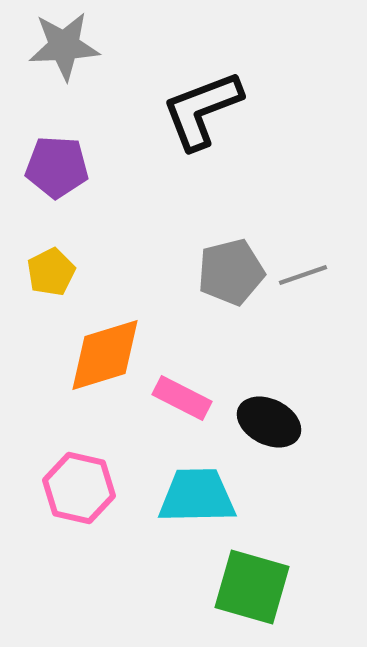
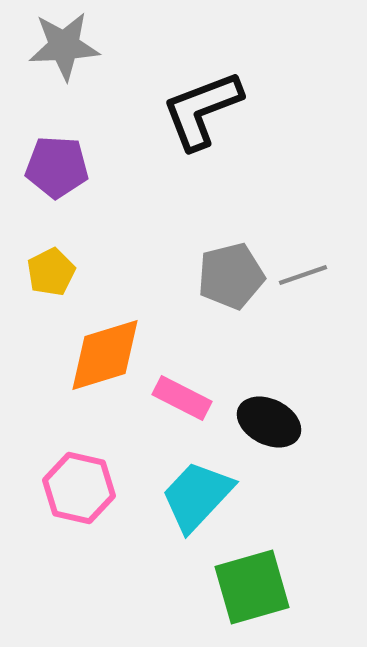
gray pentagon: moved 4 px down
cyan trapezoid: rotated 46 degrees counterclockwise
green square: rotated 32 degrees counterclockwise
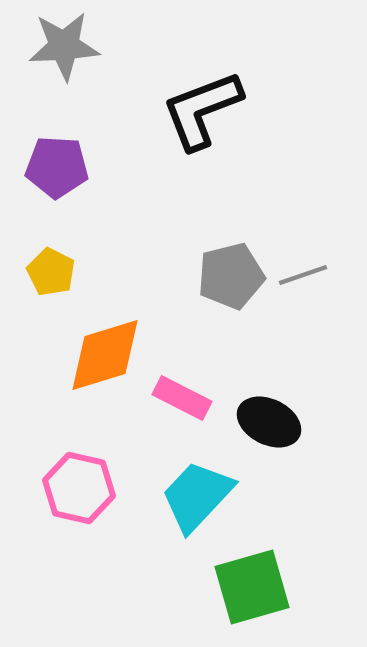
yellow pentagon: rotated 18 degrees counterclockwise
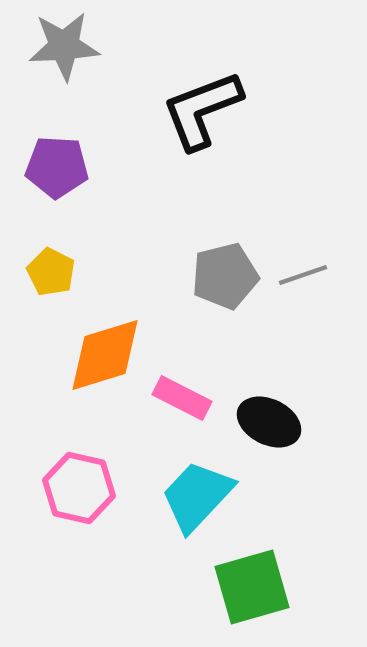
gray pentagon: moved 6 px left
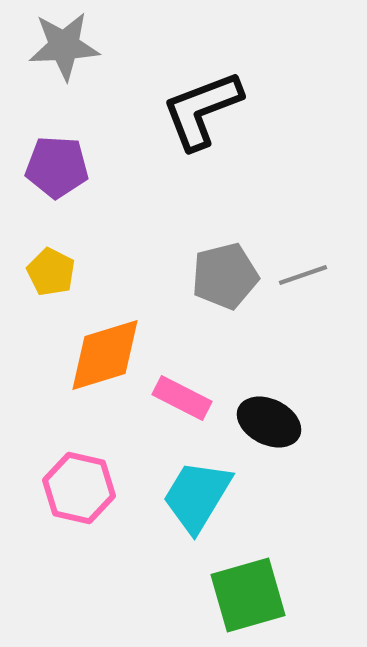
cyan trapezoid: rotated 12 degrees counterclockwise
green square: moved 4 px left, 8 px down
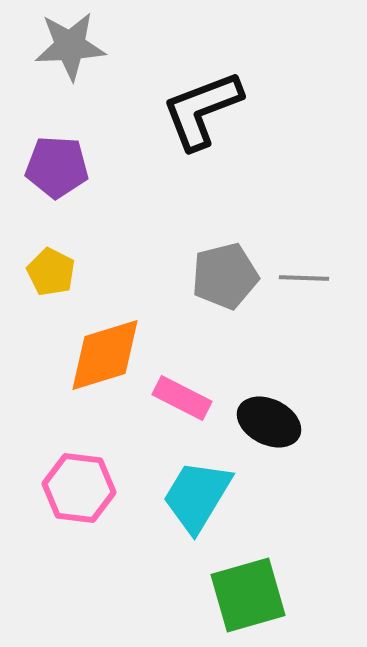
gray star: moved 6 px right
gray line: moved 1 px right, 3 px down; rotated 21 degrees clockwise
pink hexagon: rotated 6 degrees counterclockwise
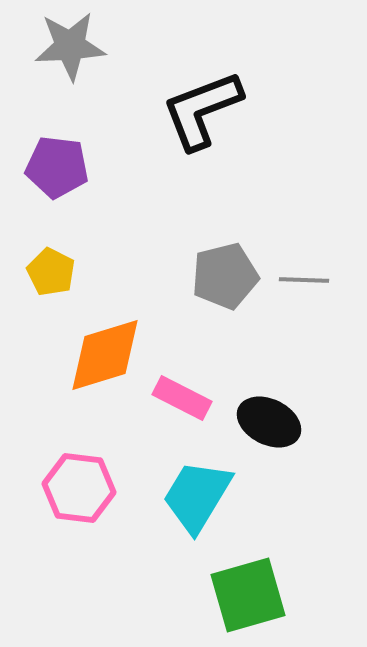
purple pentagon: rotated 4 degrees clockwise
gray line: moved 2 px down
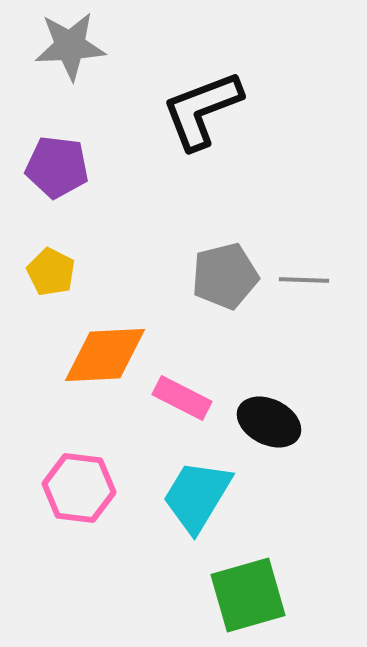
orange diamond: rotated 14 degrees clockwise
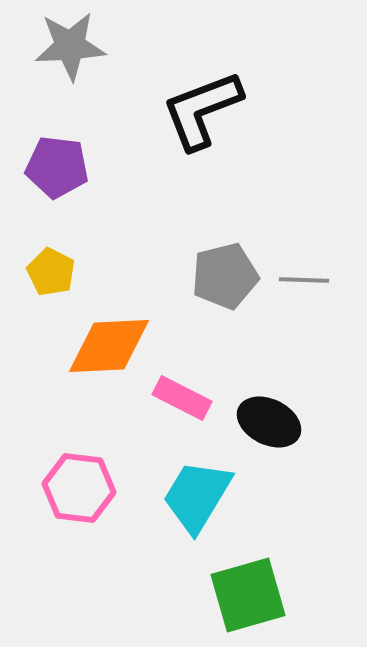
orange diamond: moved 4 px right, 9 px up
